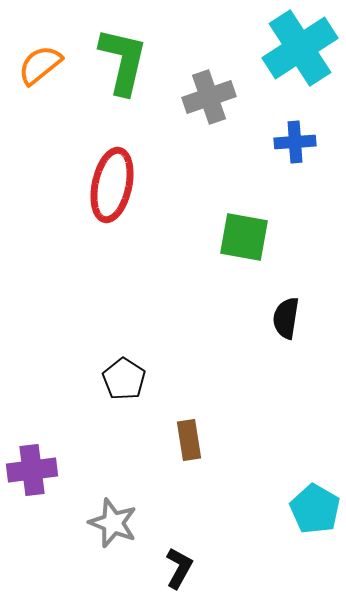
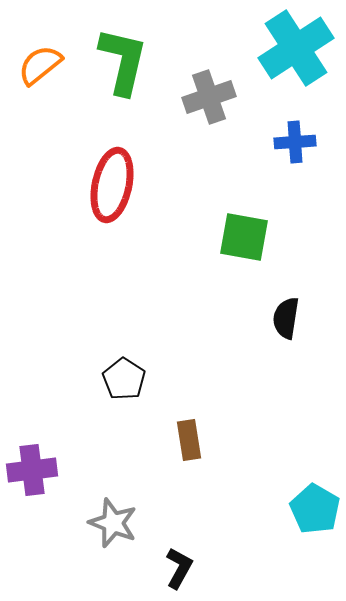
cyan cross: moved 4 px left
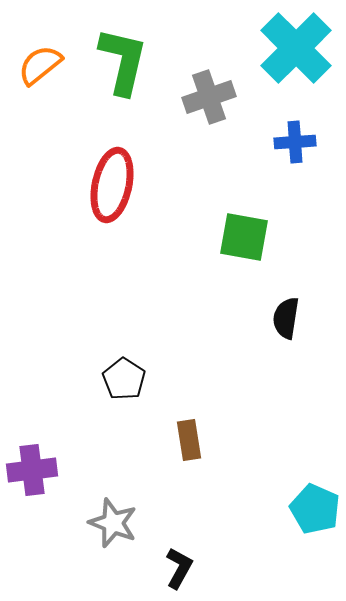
cyan cross: rotated 12 degrees counterclockwise
cyan pentagon: rotated 6 degrees counterclockwise
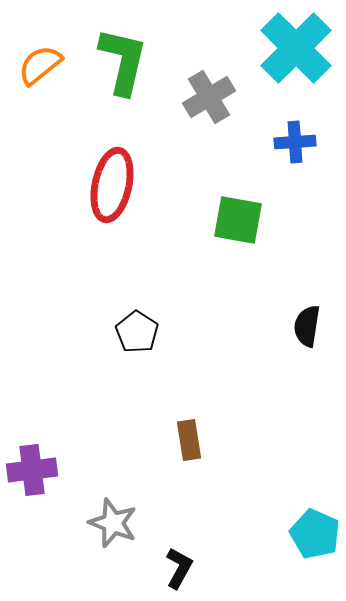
gray cross: rotated 12 degrees counterclockwise
green square: moved 6 px left, 17 px up
black semicircle: moved 21 px right, 8 px down
black pentagon: moved 13 px right, 47 px up
cyan pentagon: moved 25 px down
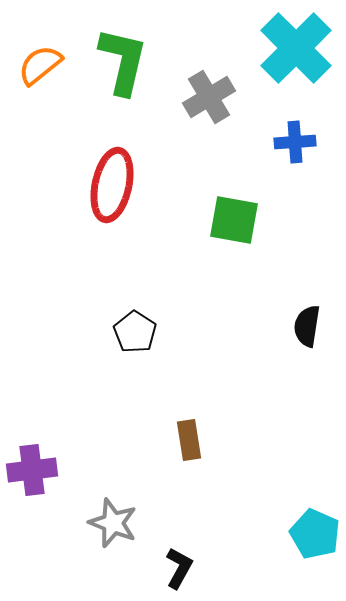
green square: moved 4 px left
black pentagon: moved 2 px left
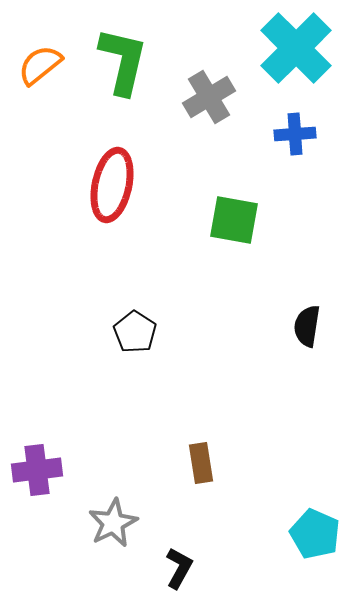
blue cross: moved 8 px up
brown rectangle: moved 12 px right, 23 px down
purple cross: moved 5 px right
gray star: rotated 24 degrees clockwise
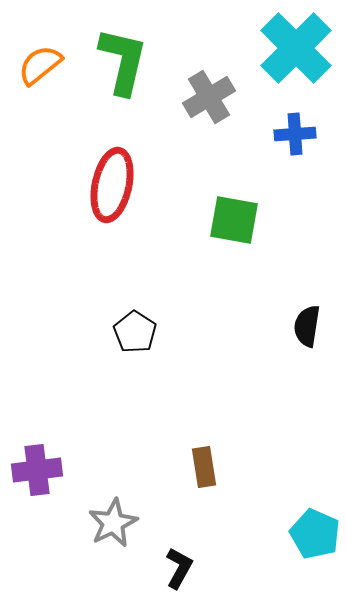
brown rectangle: moved 3 px right, 4 px down
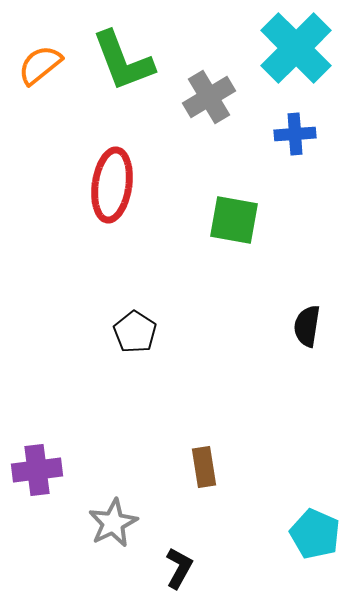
green L-shape: rotated 146 degrees clockwise
red ellipse: rotated 4 degrees counterclockwise
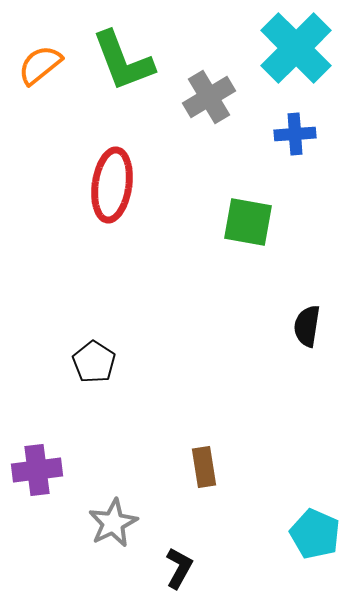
green square: moved 14 px right, 2 px down
black pentagon: moved 41 px left, 30 px down
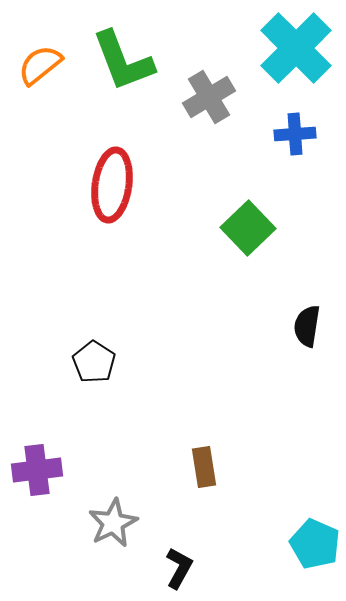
green square: moved 6 px down; rotated 36 degrees clockwise
cyan pentagon: moved 10 px down
